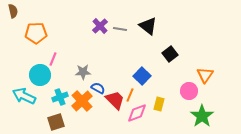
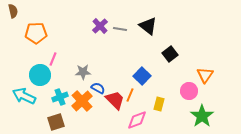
pink diamond: moved 7 px down
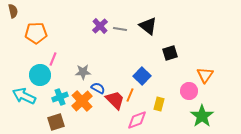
black square: moved 1 px up; rotated 21 degrees clockwise
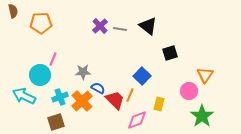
orange pentagon: moved 5 px right, 10 px up
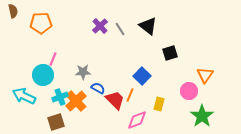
gray line: rotated 48 degrees clockwise
cyan circle: moved 3 px right
orange cross: moved 6 px left
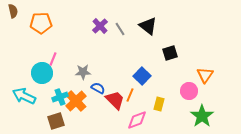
cyan circle: moved 1 px left, 2 px up
brown square: moved 1 px up
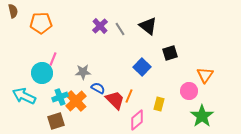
blue square: moved 9 px up
orange line: moved 1 px left, 1 px down
pink diamond: rotated 20 degrees counterclockwise
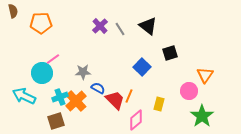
pink line: rotated 32 degrees clockwise
pink diamond: moved 1 px left
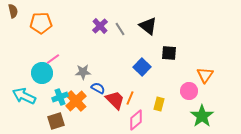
black square: moved 1 px left; rotated 21 degrees clockwise
orange line: moved 1 px right, 2 px down
